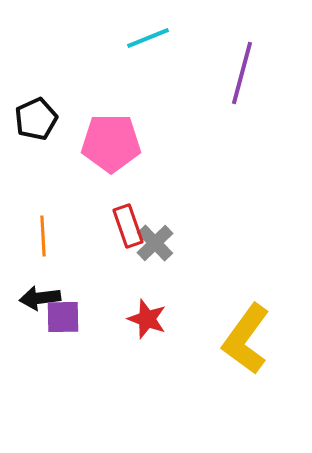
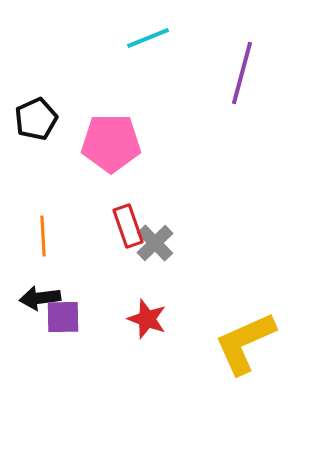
yellow L-shape: moved 1 px left, 4 px down; rotated 30 degrees clockwise
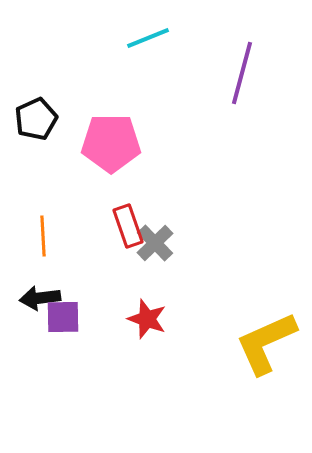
yellow L-shape: moved 21 px right
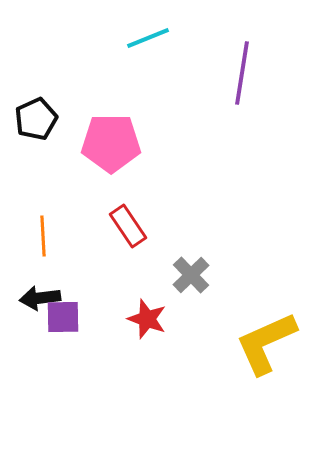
purple line: rotated 6 degrees counterclockwise
red rectangle: rotated 15 degrees counterclockwise
gray cross: moved 36 px right, 32 px down
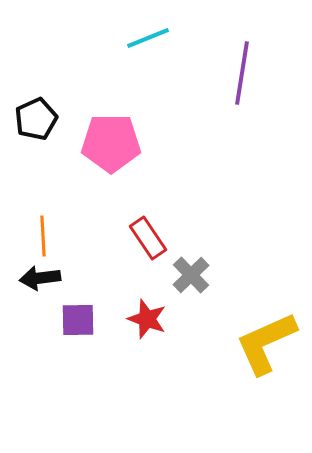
red rectangle: moved 20 px right, 12 px down
black arrow: moved 20 px up
purple square: moved 15 px right, 3 px down
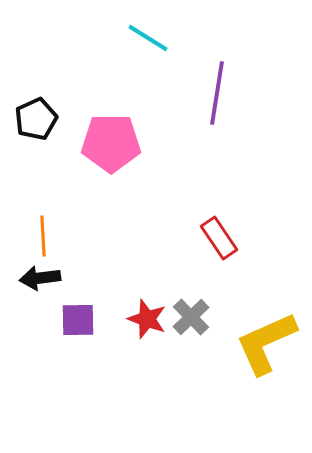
cyan line: rotated 54 degrees clockwise
purple line: moved 25 px left, 20 px down
red rectangle: moved 71 px right
gray cross: moved 42 px down
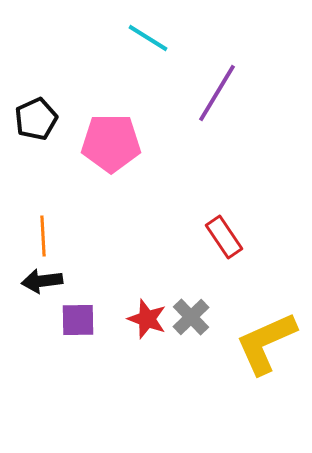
purple line: rotated 22 degrees clockwise
red rectangle: moved 5 px right, 1 px up
black arrow: moved 2 px right, 3 px down
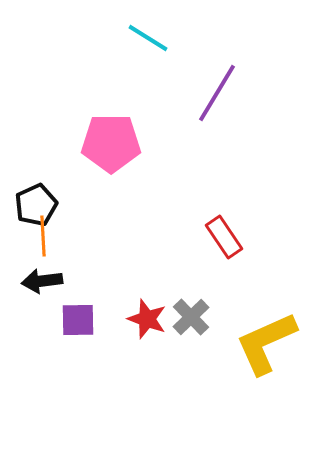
black pentagon: moved 86 px down
